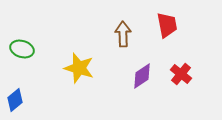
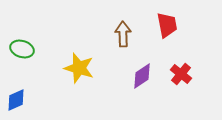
blue diamond: moved 1 px right; rotated 15 degrees clockwise
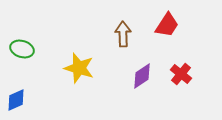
red trapezoid: rotated 44 degrees clockwise
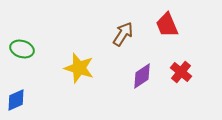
red trapezoid: rotated 124 degrees clockwise
brown arrow: rotated 35 degrees clockwise
red cross: moved 2 px up
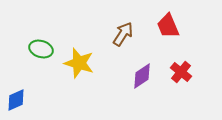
red trapezoid: moved 1 px right, 1 px down
green ellipse: moved 19 px right
yellow star: moved 5 px up
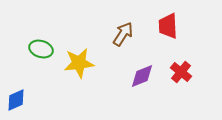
red trapezoid: rotated 20 degrees clockwise
yellow star: rotated 24 degrees counterclockwise
purple diamond: rotated 12 degrees clockwise
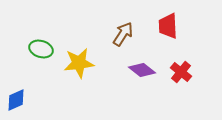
purple diamond: moved 6 px up; rotated 60 degrees clockwise
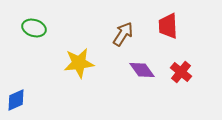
green ellipse: moved 7 px left, 21 px up
purple diamond: rotated 16 degrees clockwise
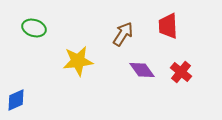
yellow star: moved 1 px left, 2 px up
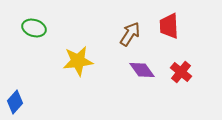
red trapezoid: moved 1 px right
brown arrow: moved 7 px right
blue diamond: moved 1 px left, 2 px down; rotated 25 degrees counterclockwise
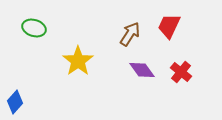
red trapezoid: rotated 28 degrees clockwise
yellow star: rotated 28 degrees counterclockwise
